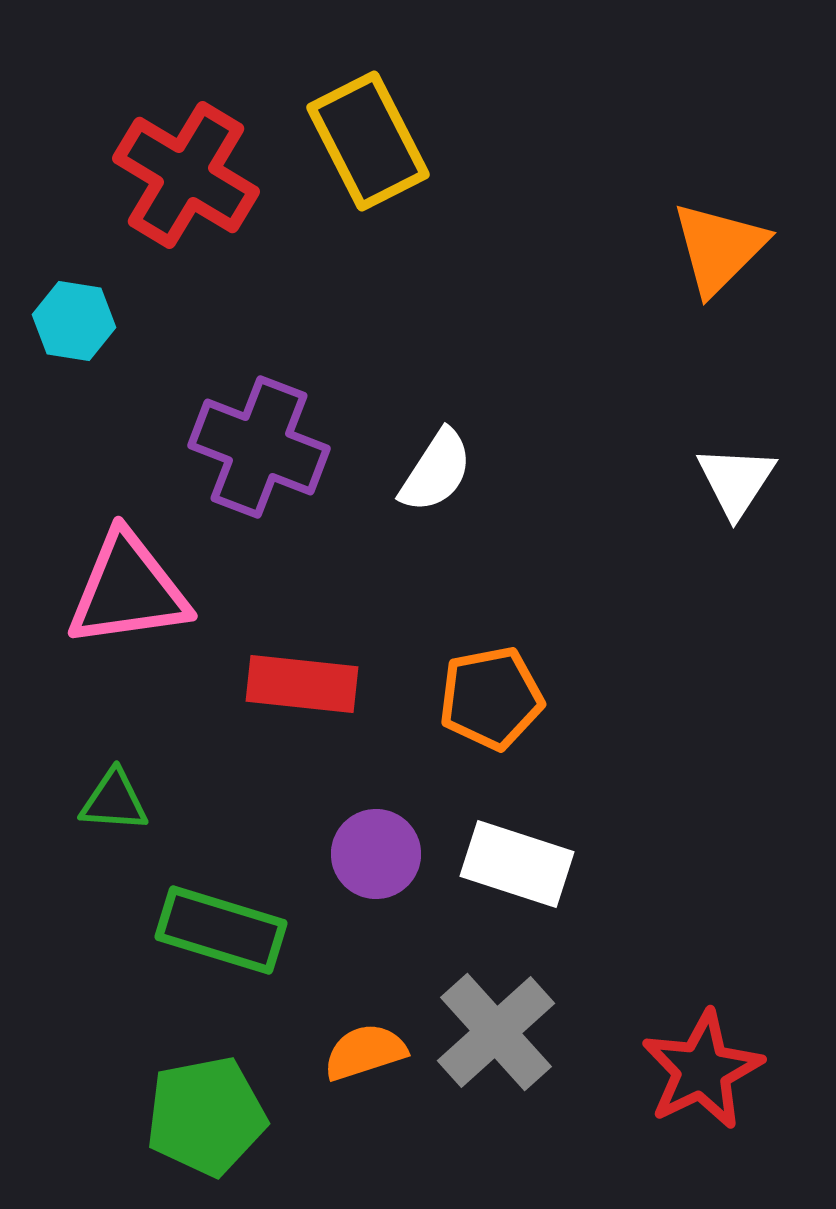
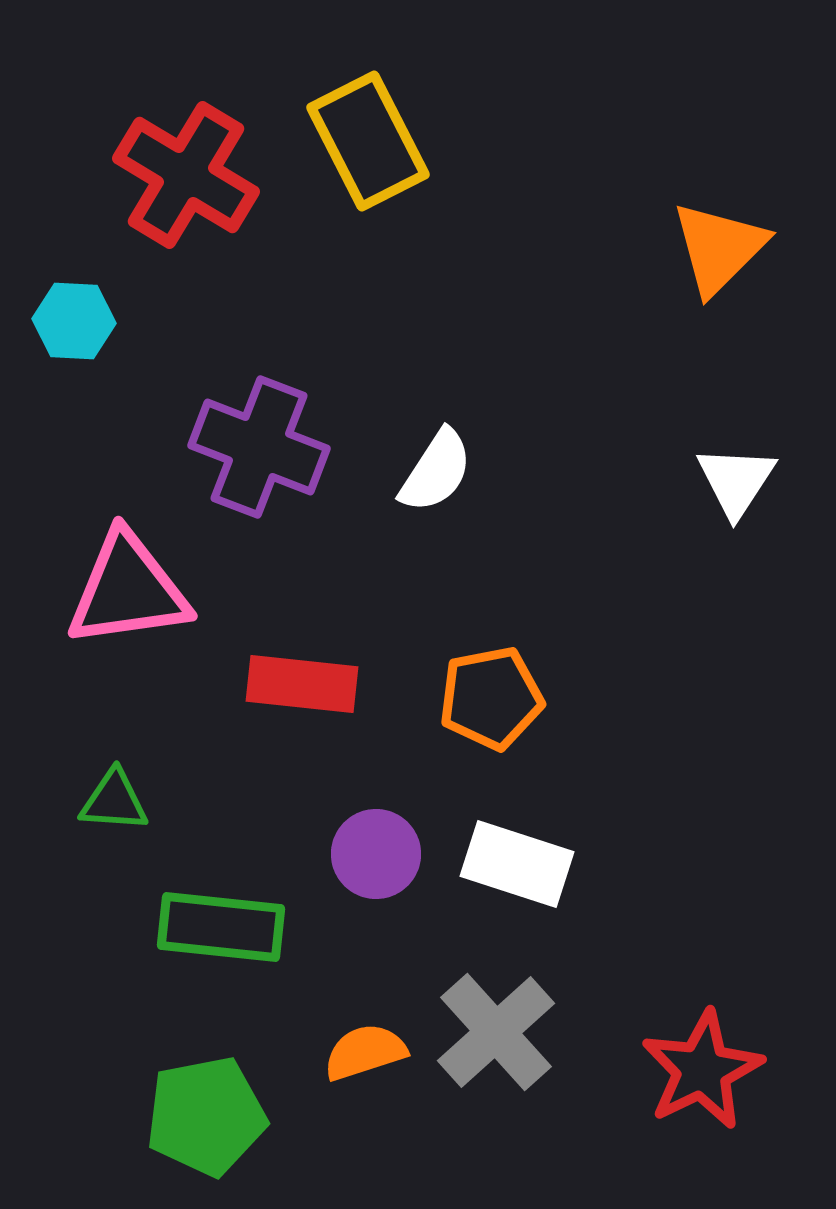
cyan hexagon: rotated 6 degrees counterclockwise
green rectangle: moved 3 px up; rotated 11 degrees counterclockwise
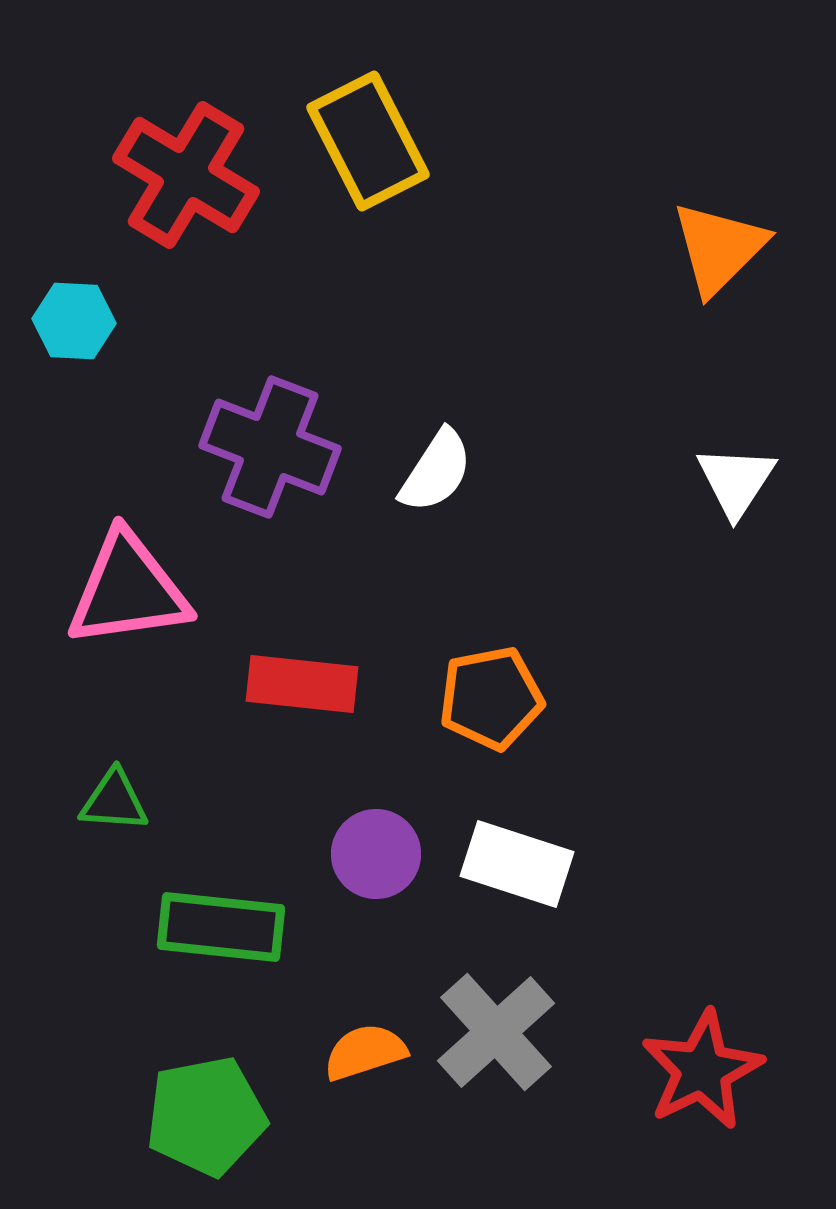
purple cross: moved 11 px right
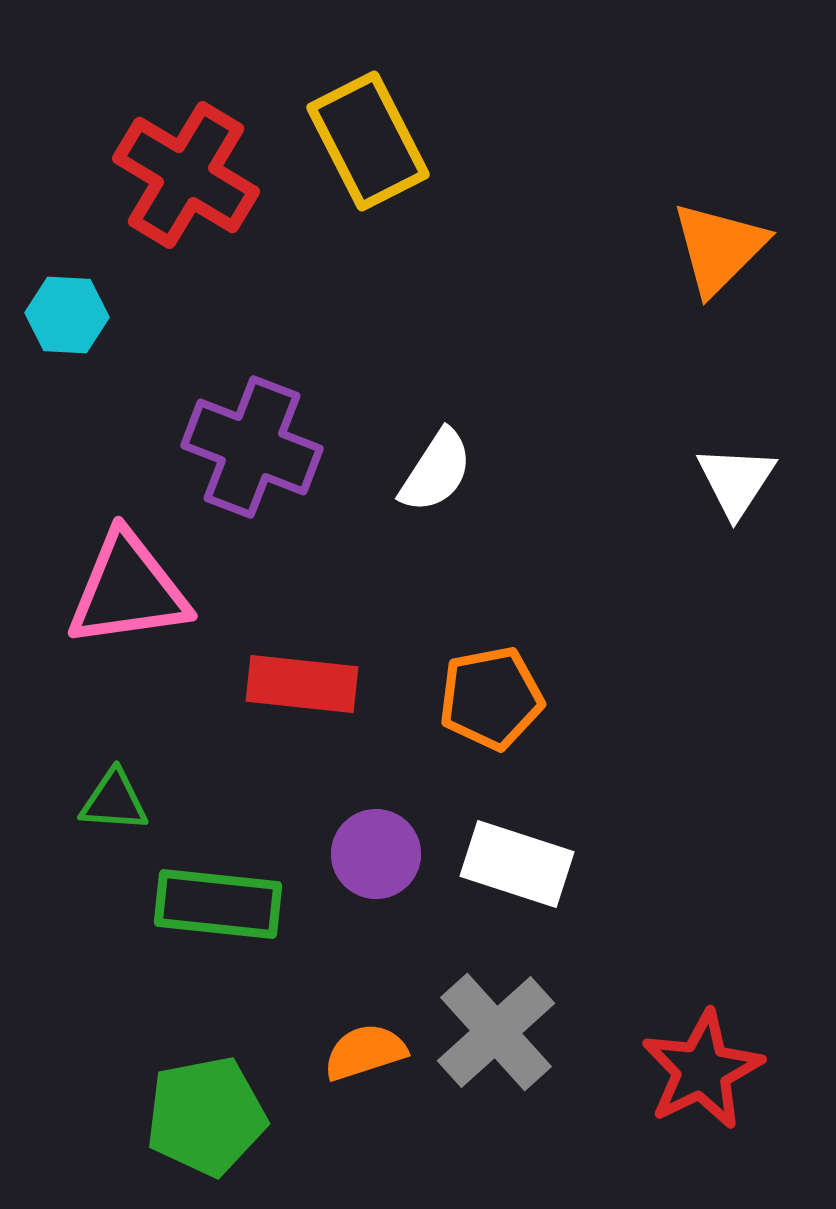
cyan hexagon: moved 7 px left, 6 px up
purple cross: moved 18 px left
green rectangle: moved 3 px left, 23 px up
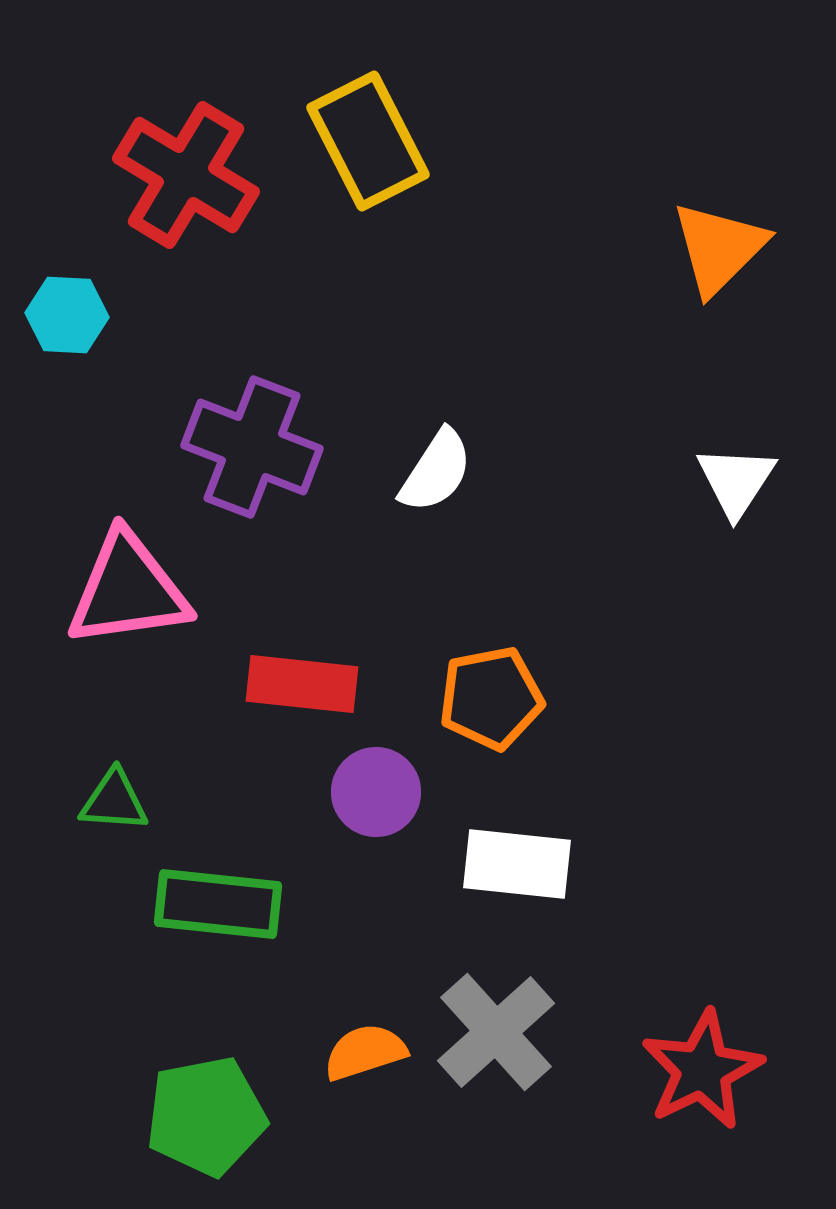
purple circle: moved 62 px up
white rectangle: rotated 12 degrees counterclockwise
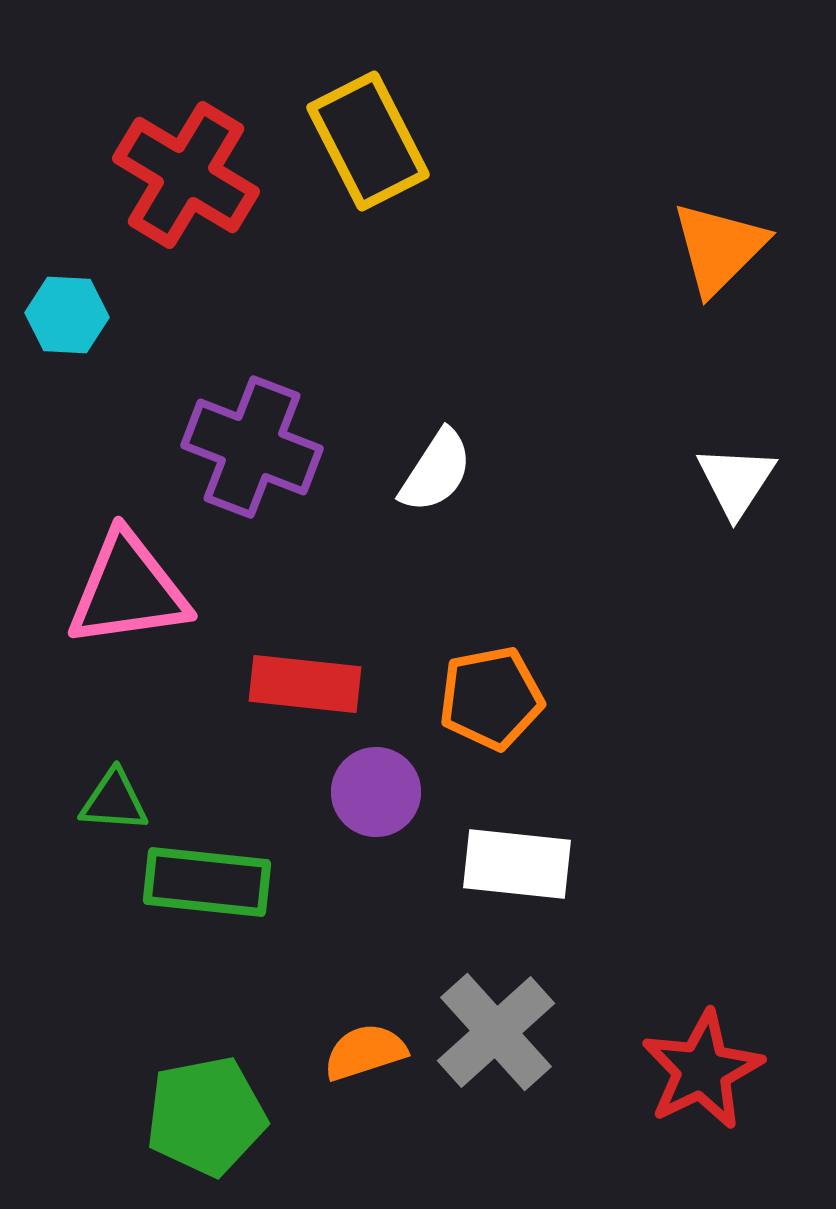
red rectangle: moved 3 px right
green rectangle: moved 11 px left, 22 px up
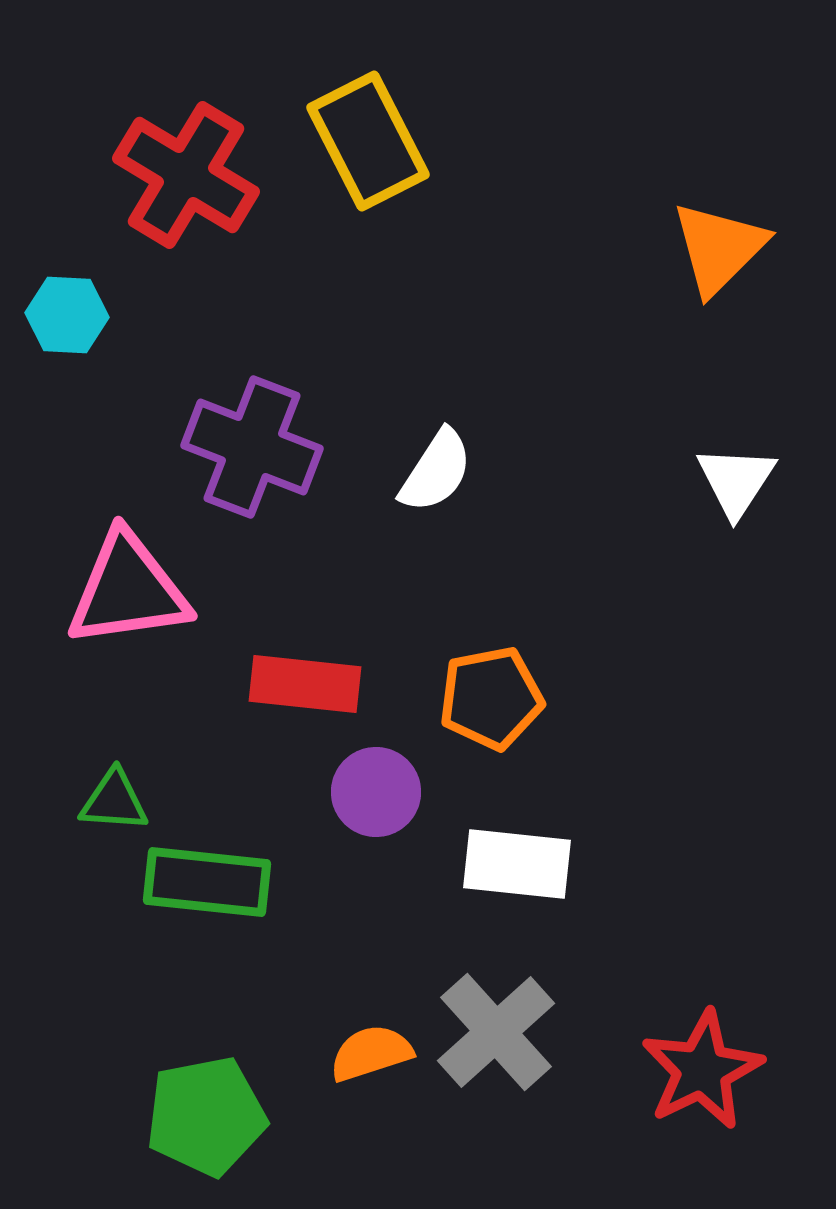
orange semicircle: moved 6 px right, 1 px down
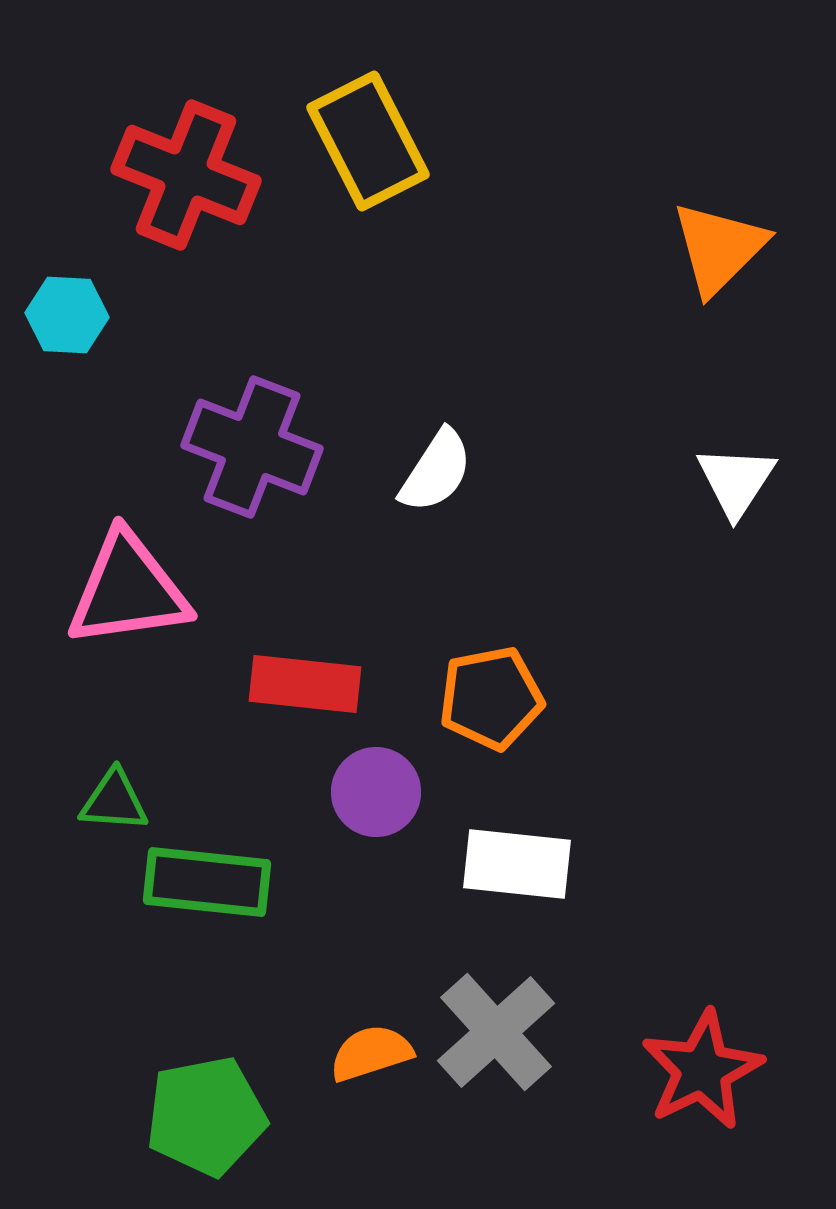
red cross: rotated 9 degrees counterclockwise
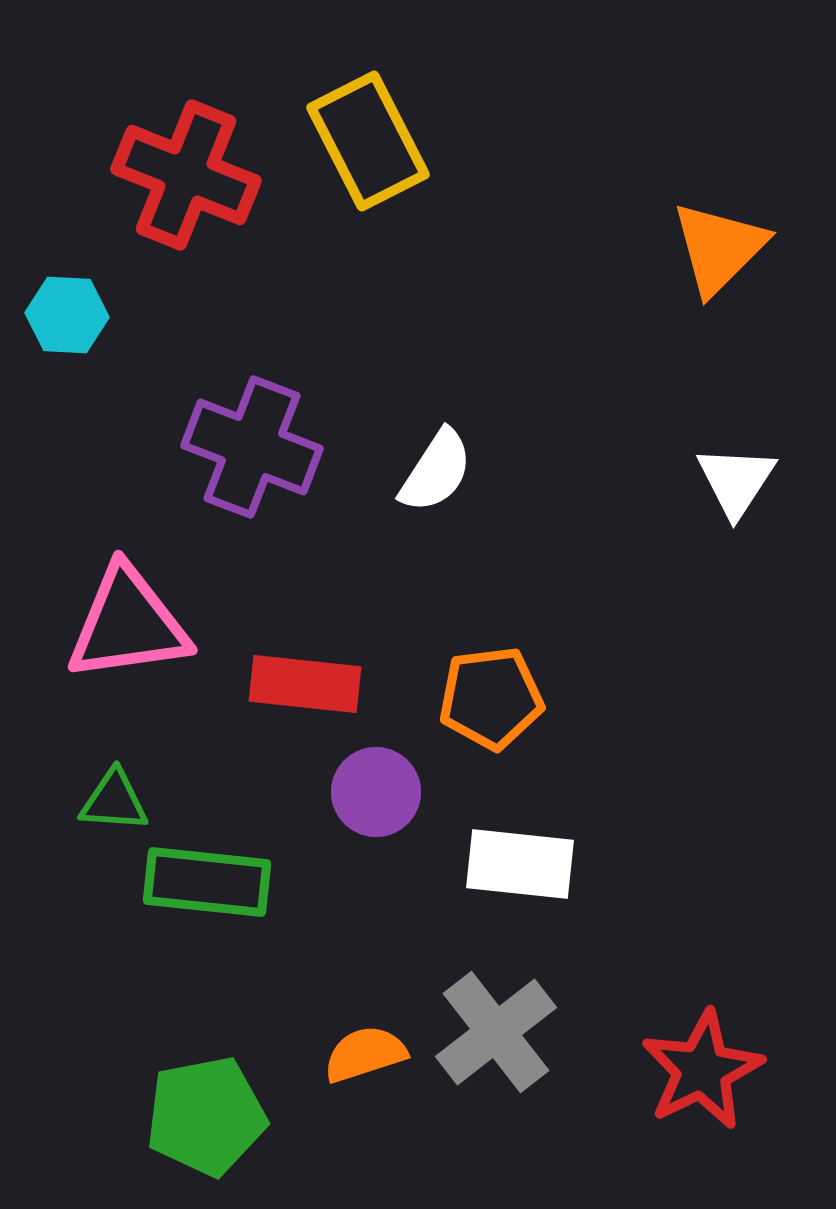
pink triangle: moved 34 px down
orange pentagon: rotated 4 degrees clockwise
white rectangle: moved 3 px right
gray cross: rotated 4 degrees clockwise
orange semicircle: moved 6 px left, 1 px down
